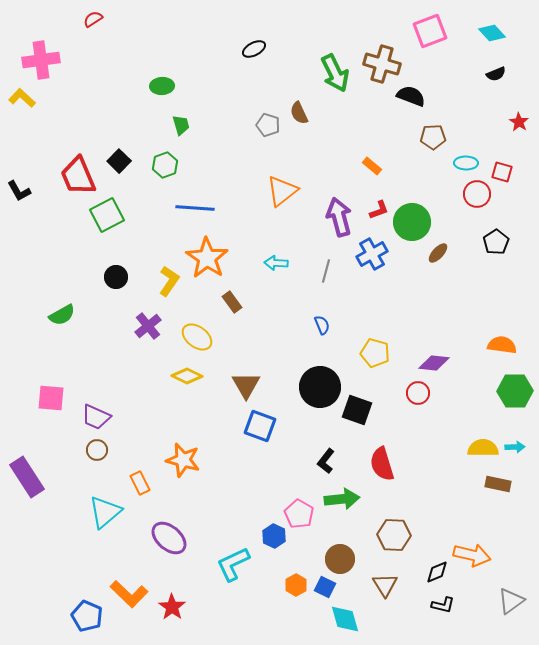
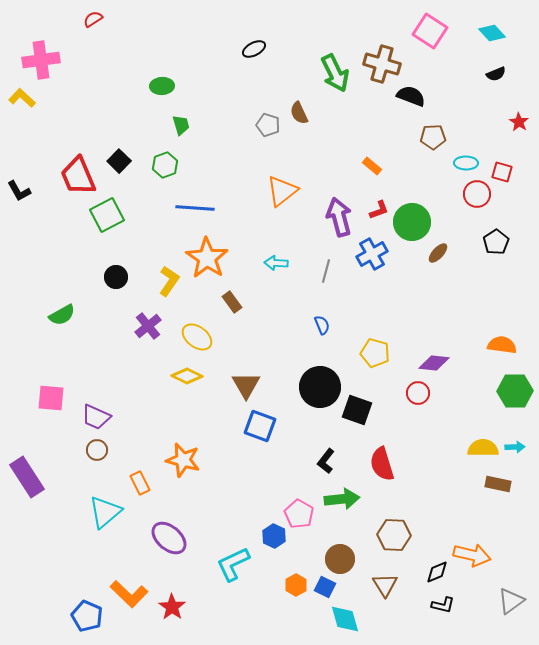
pink square at (430, 31): rotated 36 degrees counterclockwise
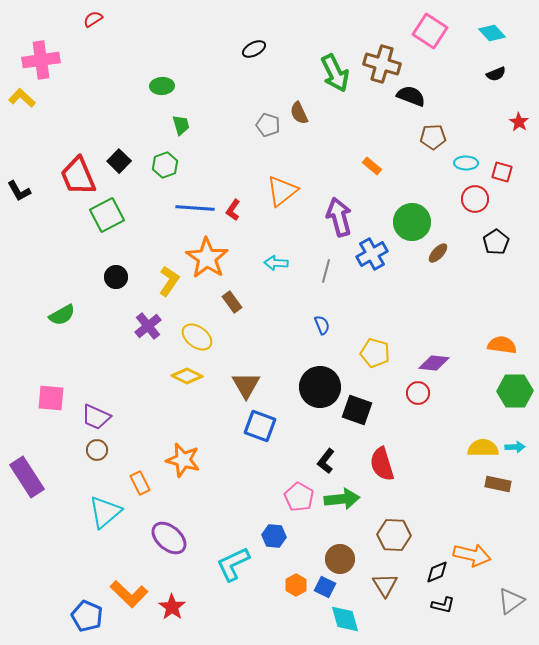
red circle at (477, 194): moved 2 px left, 5 px down
red L-shape at (379, 210): moved 146 px left; rotated 145 degrees clockwise
pink pentagon at (299, 514): moved 17 px up
blue hexagon at (274, 536): rotated 20 degrees counterclockwise
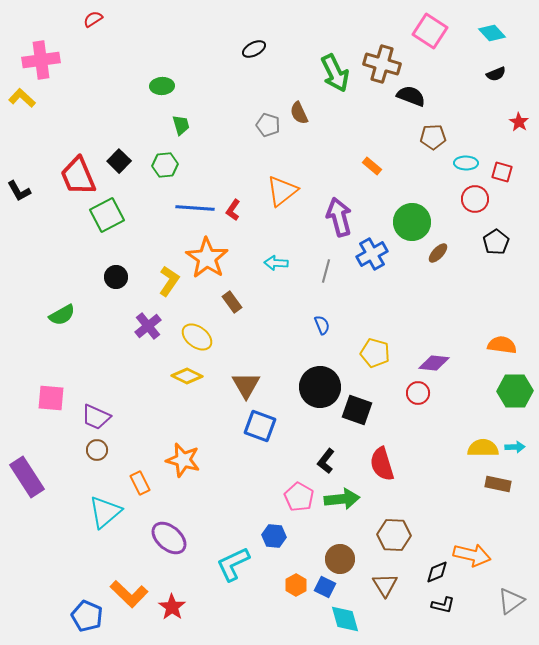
green hexagon at (165, 165): rotated 15 degrees clockwise
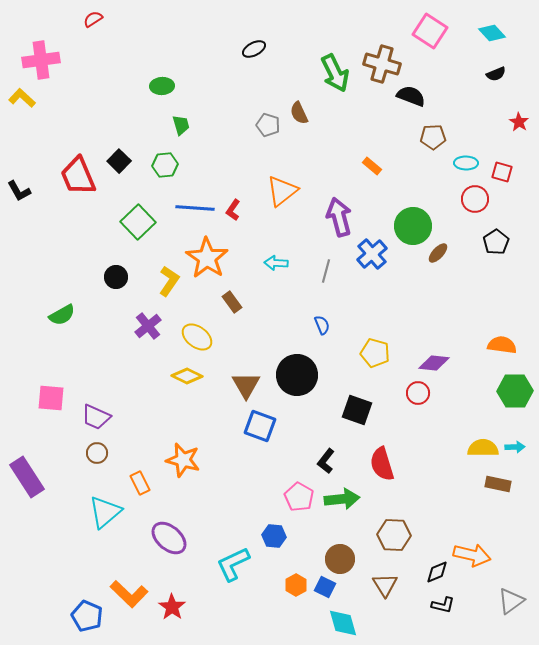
green square at (107, 215): moved 31 px right, 7 px down; rotated 16 degrees counterclockwise
green circle at (412, 222): moved 1 px right, 4 px down
blue cross at (372, 254): rotated 12 degrees counterclockwise
black circle at (320, 387): moved 23 px left, 12 px up
brown circle at (97, 450): moved 3 px down
cyan diamond at (345, 619): moved 2 px left, 4 px down
